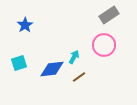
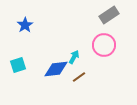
cyan square: moved 1 px left, 2 px down
blue diamond: moved 4 px right
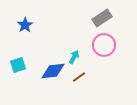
gray rectangle: moved 7 px left, 3 px down
blue diamond: moved 3 px left, 2 px down
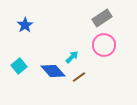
cyan arrow: moved 2 px left; rotated 16 degrees clockwise
cyan square: moved 1 px right, 1 px down; rotated 21 degrees counterclockwise
blue diamond: rotated 55 degrees clockwise
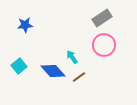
blue star: rotated 28 degrees clockwise
cyan arrow: rotated 80 degrees counterclockwise
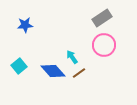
brown line: moved 4 px up
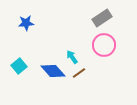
blue star: moved 1 px right, 2 px up
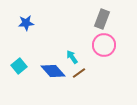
gray rectangle: moved 1 px down; rotated 36 degrees counterclockwise
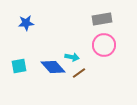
gray rectangle: rotated 60 degrees clockwise
cyan arrow: rotated 136 degrees clockwise
cyan square: rotated 28 degrees clockwise
blue diamond: moved 4 px up
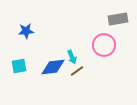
gray rectangle: moved 16 px right
blue star: moved 8 px down
cyan arrow: rotated 56 degrees clockwise
blue diamond: rotated 55 degrees counterclockwise
brown line: moved 2 px left, 2 px up
